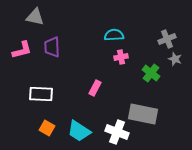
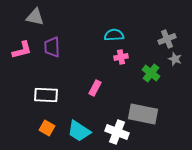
white rectangle: moved 5 px right, 1 px down
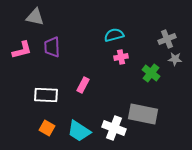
cyan semicircle: rotated 12 degrees counterclockwise
gray star: rotated 16 degrees counterclockwise
pink rectangle: moved 12 px left, 3 px up
white cross: moved 3 px left, 4 px up
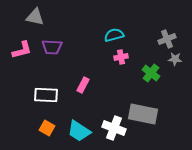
purple trapezoid: rotated 85 degrees counterclockwise
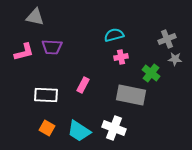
pink L-shape: moved 2 px right, 2 px down
gray rectangle: moved 12 px left, 19 px up
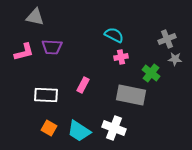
cyan semicircle: rotated 42 degrees clockwise
orange square: moved 2 px right
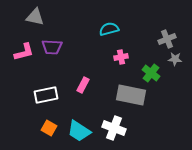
cyan semicircle: moved 5 px left, 6 px up; rotated 42 degrees counterclockwise
white rectangle: rotated 15 degrees counterclockwise
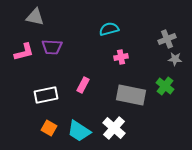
green cross: moved 14 px right, 13 px down
white cross: rotated 20 degrees clockwise
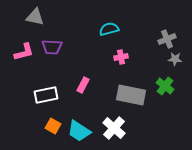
orange square: moved 4 px right, 2 px up
